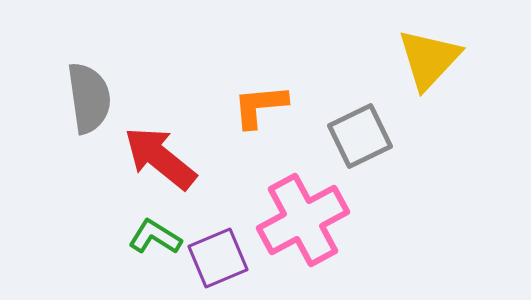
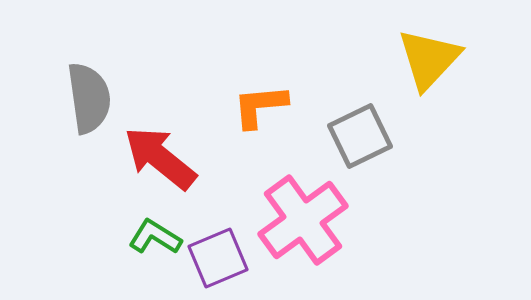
pink cross: rotated 8 degrees counterclockwise
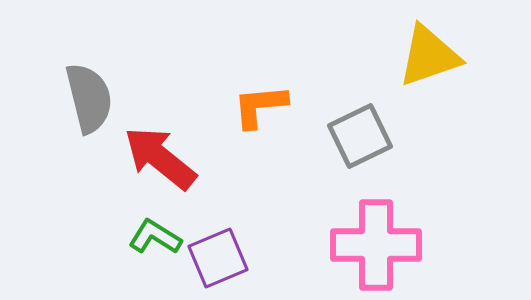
yellow triangle: moved 3 px up; rotated 28 degrees clockwise
gray semicircle: rotated 6 degrees counterclockwise
pink cross: moved 73 px right, 25 px down; rotated 36 degrees clockwise
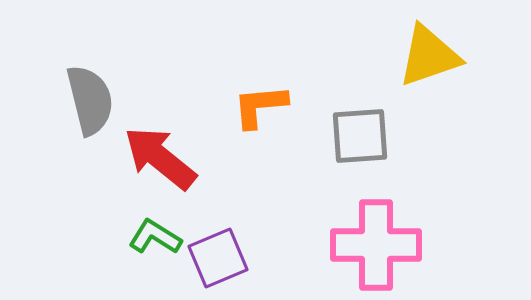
gray semicircle: moved 1 px right, 2 px down
gray square: rotated 22 degrees clockwise
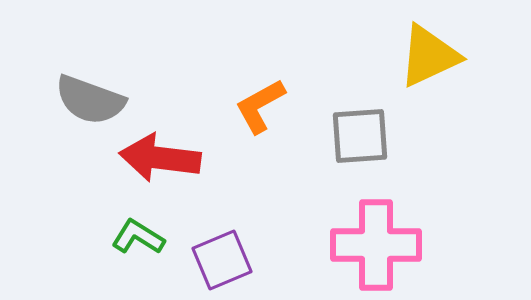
yellow triangle: rotated 6 degrees counterclockwise
gray semicircle: rotated 124 degrees clockwise
orange L-shape: rotated 24 degrees counterclockwise
red arrow: rotated 32 degrees counterclockwise
green L-shape: moved 17 px left
purple square: moved 4 px right, 2 px down
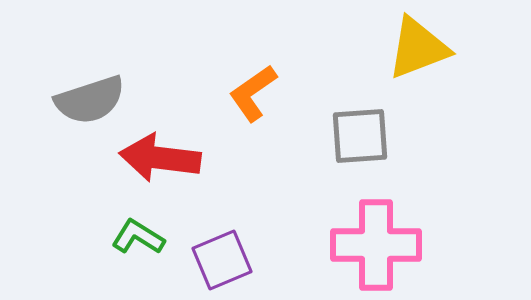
yellow triangle: moved 11 px left, 8 px up; rotated 4 degrees clockwise
gray semicircle: rotated 38 degrees counterclockwise
orange L-shape: moved 7 px left, 13 px up; rotated 6 degrees counterclockwise
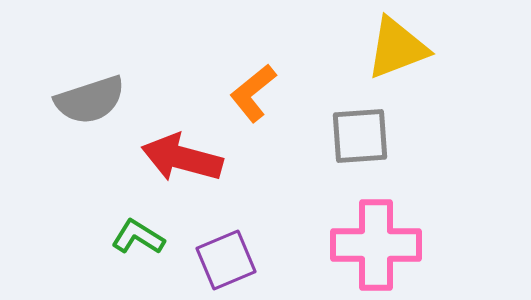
yellow triangle: moved 21 px left
orange L-shape: rotated 4 degrees counterclockwise
red arrow: moved 22 px right; rotated 8 degrees clockwise
purple square: moved 4 px right
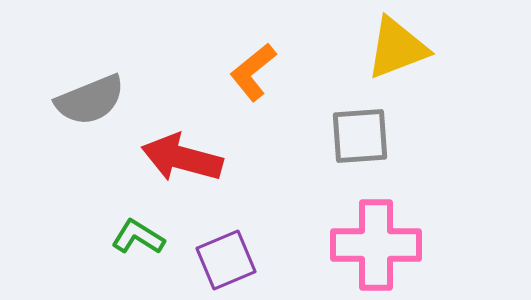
orange L-shape: moved 21 px up
gray semicircle: rotated 4 degrees counterclockwise
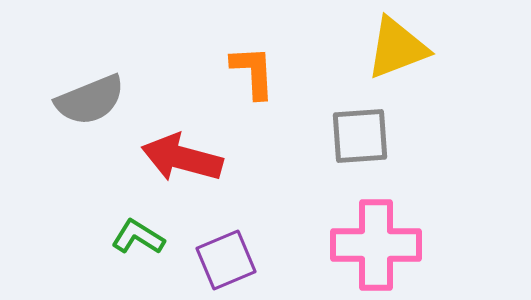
orange L-shape: rotated 126 degrees clockwise
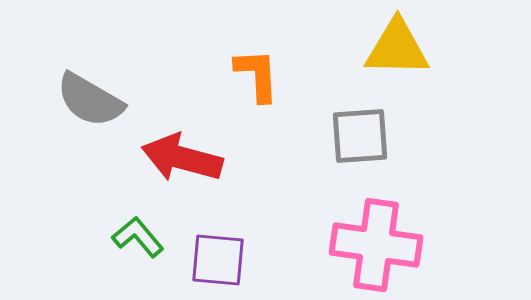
yellow triangle: rotated 22 degrees clockwise
orange L-shape: moved 4 px right, 3 px down
gray semicircle: rotated 52 degrees clockwise
green L-shape: rotated 18 degrees clockwise
pink cross: rotated 8 degrees clockwise
purple square: moved 8 px left; rotated 28 degrees clockwise
